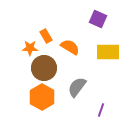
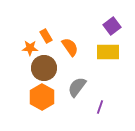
purple square: moved 14 px right, 7 px down; rotated 30 degrees clockwise
orange semicircle: rotated 24 degrees clockwise
purple line: moved 1 px left, 3 px up
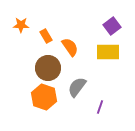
orange star: moved 9 px left, 23 px up
brown circle: moved 4 px right
orange hexagon: moved 2 px right; rotated 10 degrees counterclockwise
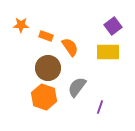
purple square: moved 1 px right
orange rectangle: rotated 40 degrees counterclockwise
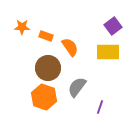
orange star: moved 1 px right, 2 px down
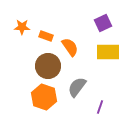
purple square: moved 10 px left, 3 px up; rotated 12 degrees clockwise
brown circle: moved 2 px up
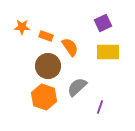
gray semicircle: rotated 10 degrees clockwise
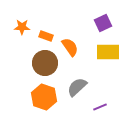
brown circle: moved 3 px left, 3 px up
purple line: rotated 48 degrees clockwise
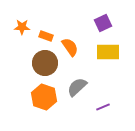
purple line: moved 3 px right
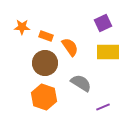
gray semicircle: moved 4 px right, 4 px up; rotated 75 degrees clockwise
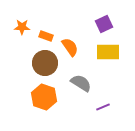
purple square: moved 1 px right, 1 px down
